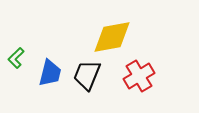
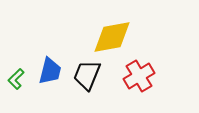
green L-shape: moved 21 px down
blue trapezoid: moved 2 px up
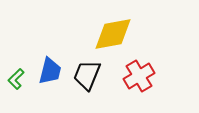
yellow diamond: moved 1 px right, 3 px up
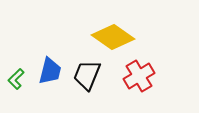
yellow diamond: moved 3 px down; rotated 45 degrees clockwise
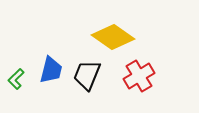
blue trapezoid: moved 1 px right, 1 px up
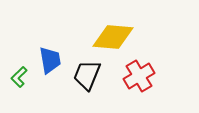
yellow diamond: rotated 30 degrees counterclockwise
blue trapezoid: moved 1 px left, 10 px up; rotated 24 degrees counterclockwise
green L-shape: moved 3 px right, 2 px up
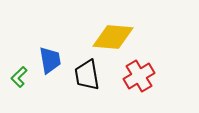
black trapezoid: rotated 32 degrees counterclockwise
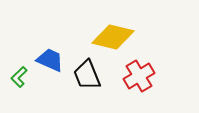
yellow diamond: rotated 9 degrees clockwise
blue trapezoid: rotated 56 degrees counterclockwise
black trapezoid: rotated 12 degrees counterclockwise
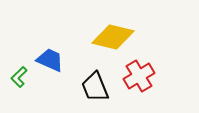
black trapezoid: moved 8 px right, 12 px down
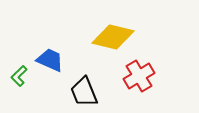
green L-shape: moved 1 px up
black trapezoid: moved 11 px left, 5 px down
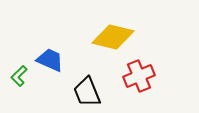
red cross: rotated 8 degrees clockwise
black trapezoid: moved 3 px right
